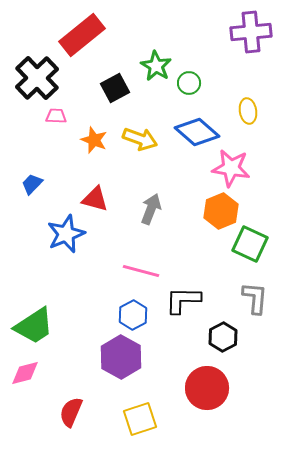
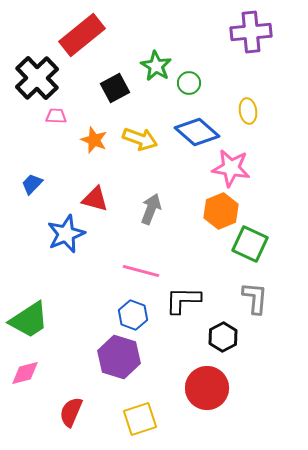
blue hexagon: rotated 12 degrees counterclockwise
green trapezoid: moved 5 px left, 6 px up
purple hexagon: moved 2 px left; rotated 12 degrees counterclockwise
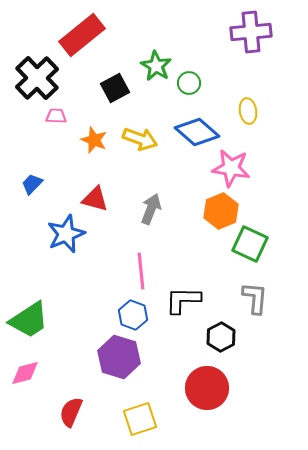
pink line: rotated 69 degrees clockwise
black hexagon: moved 2 px left
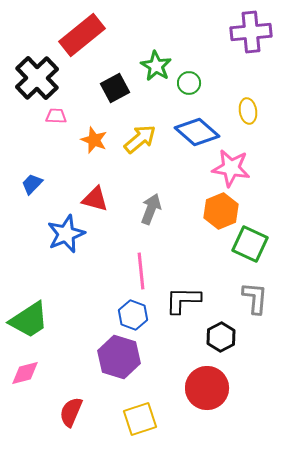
yellow arrow: rotated 60 degrees counterclockwise
